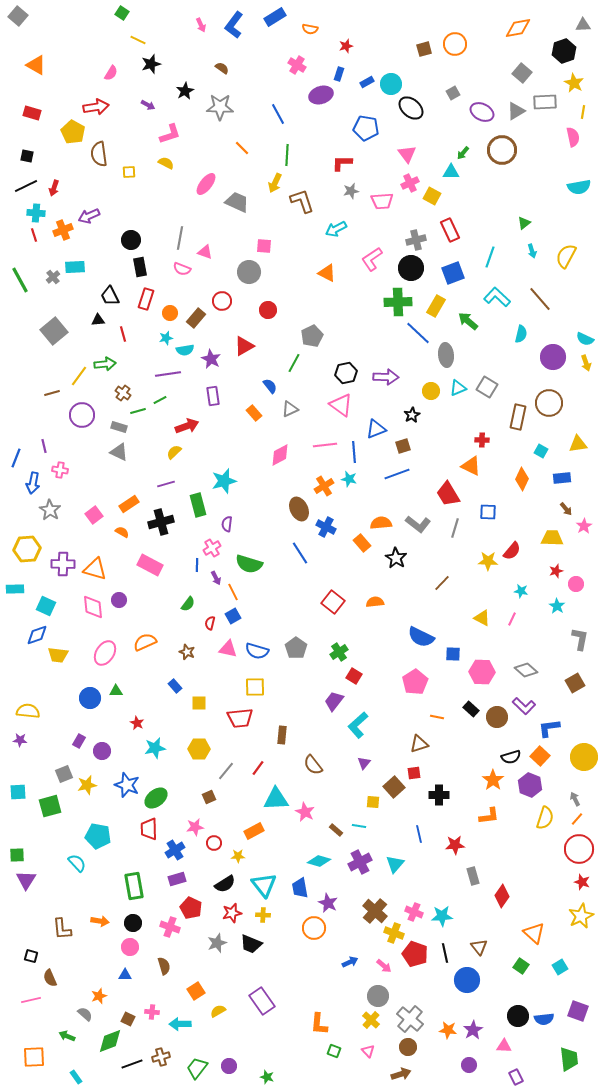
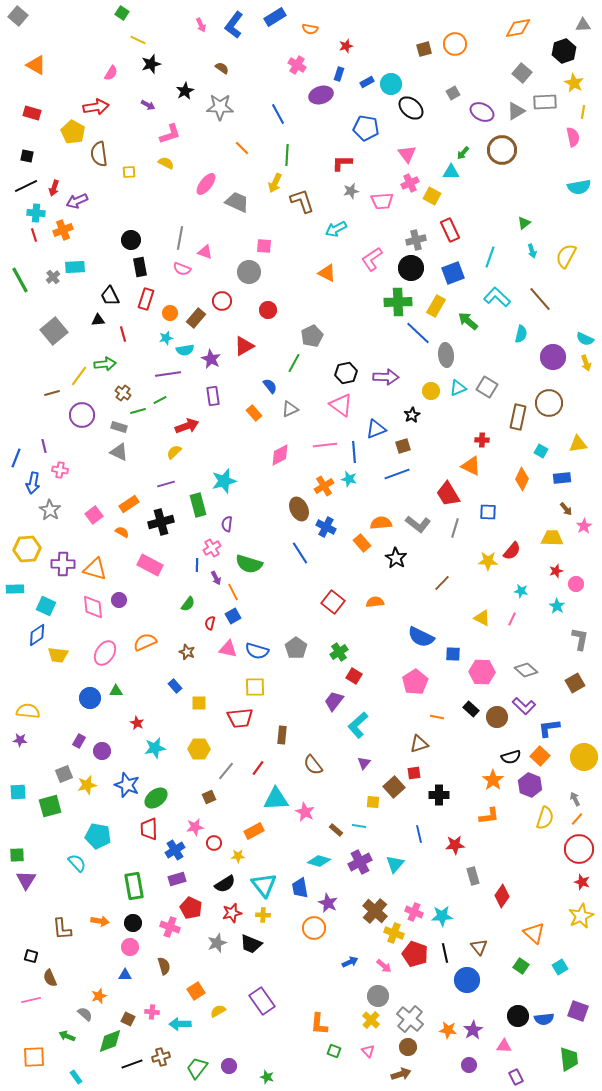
purple arrow at (89, 216): moved 12 px left, 15 px up
blue diamond at (37, 635): rotated 15 degrees counterclockwise
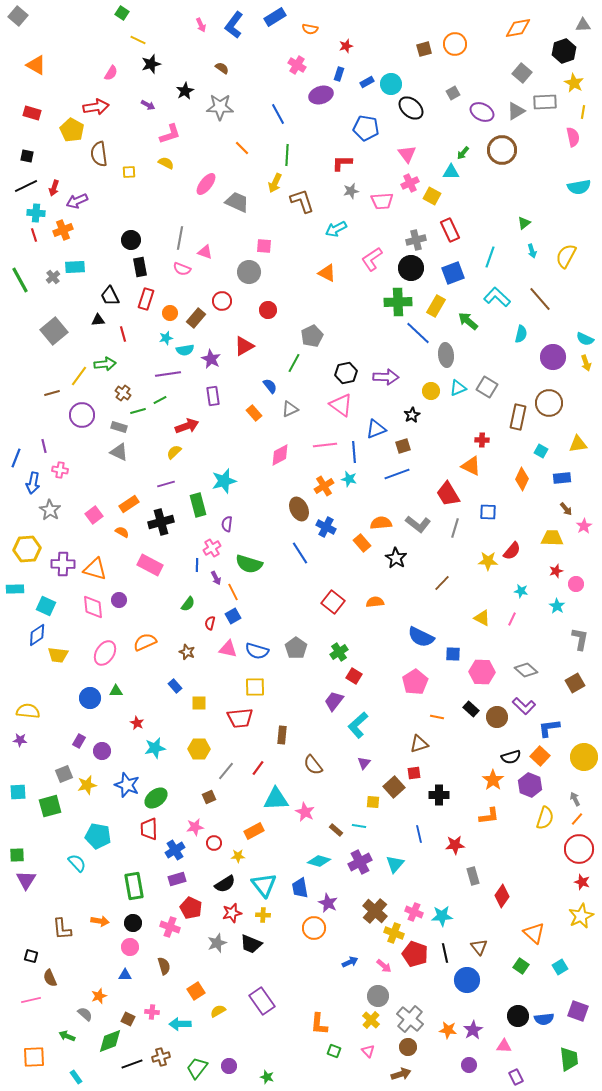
yellow pentagon at (73, 132): moved 1 px left, 2 px up
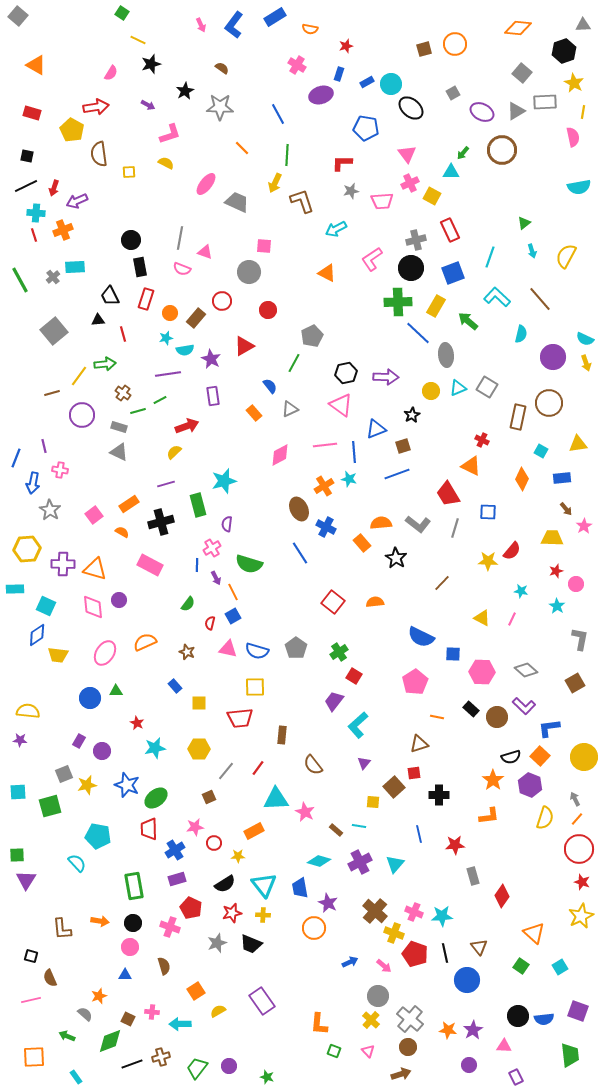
orange diamond at (518, 28): rotated 16 degrees clockwise
red cross at (482, 440): rotated 24 degrees clockwise
green trapezoid at (569, 1059): moved 1 px right, 4 px up
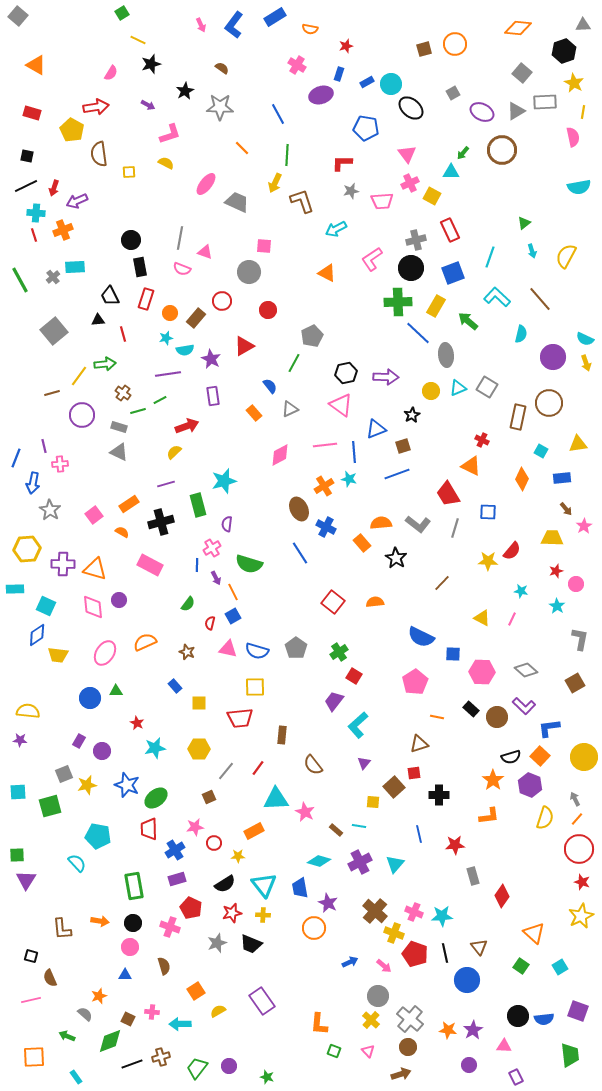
green square at (122, 13): rotated 24 degrees clockwise
pink cross at (60, 470): moved 6 px up; rotated 14 degrees counterclockwise
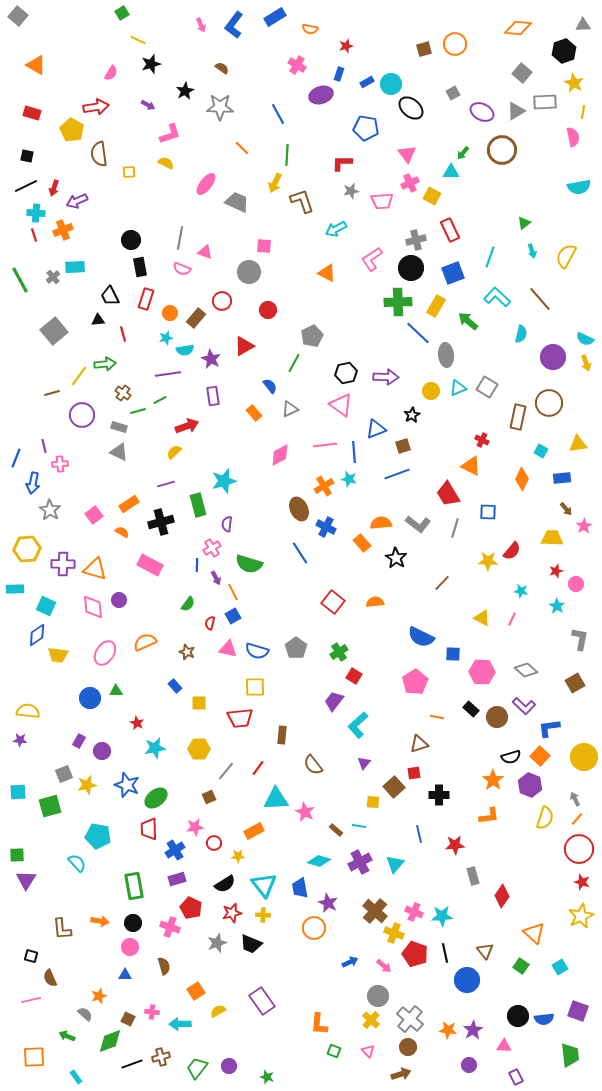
brown triangle at (479, 947): moved 6 px right, 4 px down
